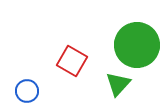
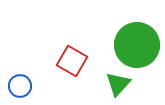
blue circle: moved 7 px left, 5 px up
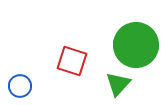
green circle: moved 1 px left
red square: rotated 12 degrees counterclockwise
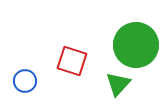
blue circle: moved 5 px right, 5 px up
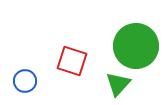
green circle: moved 1 px down
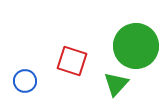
green triangle: moved 2 px left
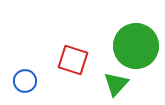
red square: moved 1 px right, 1 px up
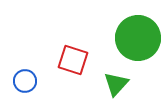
green circle: moved 2 px right, 8 px up
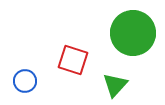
green circle: moved 5 px left, 5 px up
green triangle: moved 1 px left, 1 px down
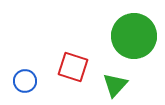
green circle: moved 1 px right, 3 px down
red square: moved 7 px down
